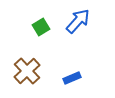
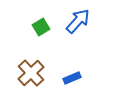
brown cross: moved 4 px right, 2 px down
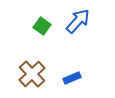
green square: moved 1 px right, 1 px up; rotated 24 degrees counterclockwise
brown cross: moved 1 px right, 1 px down
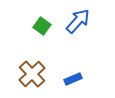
blue rectangle: moved 1 px right, 1 px down
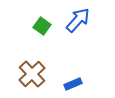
blue arrow: moved 1 px up
blue rectangle: moved 5 px down
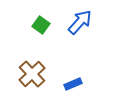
blue arrow: moved 2 px right, 2 px down
green square: moved 1 px left, 1 px up
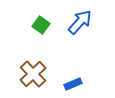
brown cross: moved 1 px right
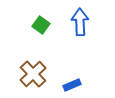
blue arrow: rotated 44 degrees counterclockwise
blue rectangle: moved 1 px left, 1 px down
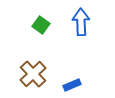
blue arrow: moved 1 px right
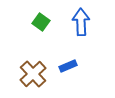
green square: moved 3 px up
blue rectangle: moved 4 px left, 19 px up
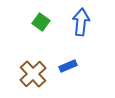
blue arrow: rotated 8 degrees clockwise
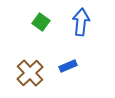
brown cross: moved 3 px left, 1 px up
